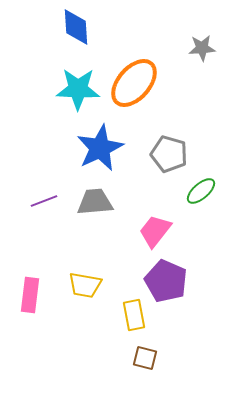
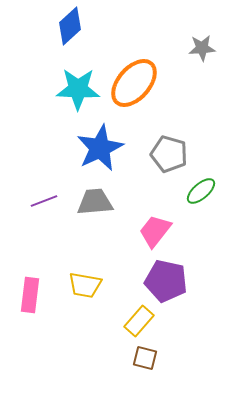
blue diamond: moved 6 px left, 1 px up; rotated 51 degrees clockwise
purple pentagon: rotated 12 degrees counterclockwise
yellow rectangle: moved 5 px right, 6 px down; rotated 52 degrees clockwise
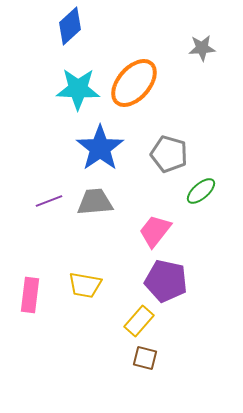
blue star: rotated 9 degrees counterclockwise
purple line: moved 5 px right
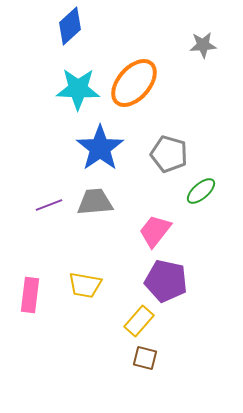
gray star: moved 1 px right, 3 px up
purple line: moved 4 px down
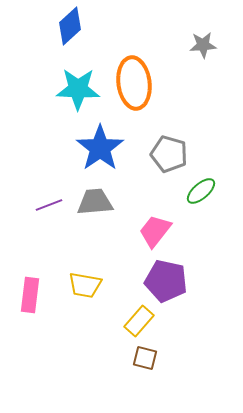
orange ellipse: rotated 48 degrees counterclockwise
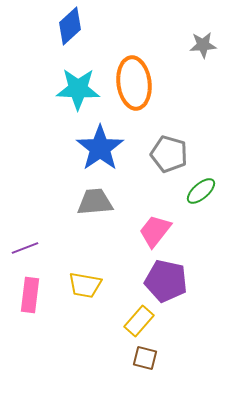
purple line: moved 24 px left, 43 px down
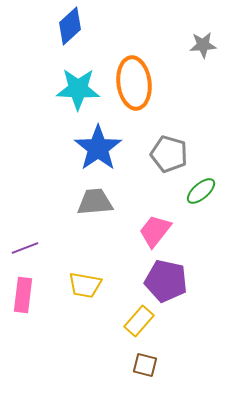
blue star: moved 2 px left
pink rectangle: moved 7 px left
brown square: moved 7 px down
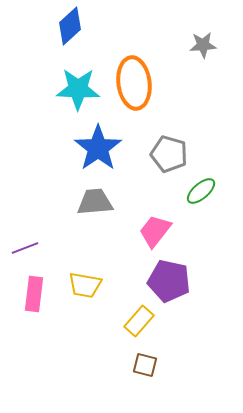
purple pentagon: moved 3 px right
pink rectangle: moved 11 px right, 1 px up
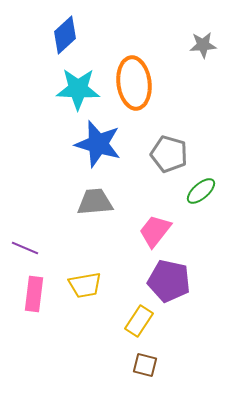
blue diamond: moved 5 px left, 9 px down
blue star: moved 4 px up; rotated 21 degrees counterclockwise
purple line: rotated 44 degrees clockwise
yellow trapezoid: rotated 20 degrees counterclockwise
yellow rectangle: rotated 8 degrees counterclockwise
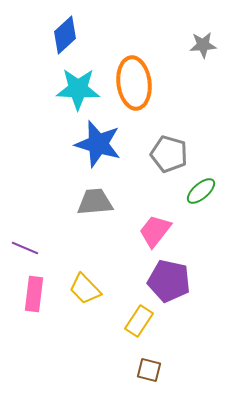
yellow trapezoid: moved 4 px down; rotated 56 degrees clockwise
brown square: moved 4 px right, 5 px down
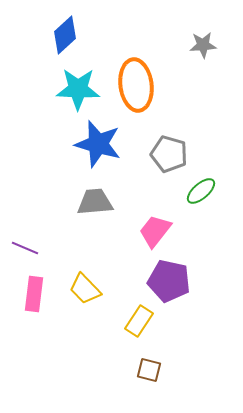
orange ellipse: moved 2 px right, 2 px down
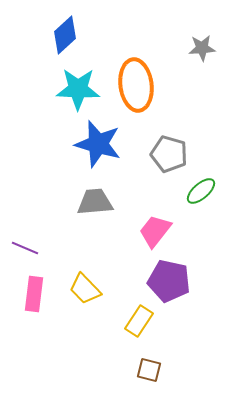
gray star: moved 1 px left, 3 px down
